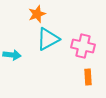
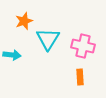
orange star: moved 13 px left, 7 px down
cyan triangle: rotated 30 degrees counterclockwise
orange rectangle: moved 8 px left
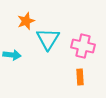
orange star: moved 2 px right
